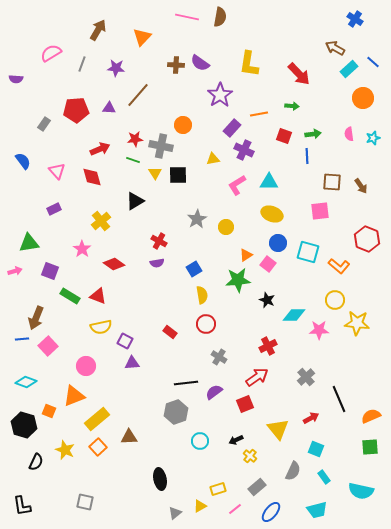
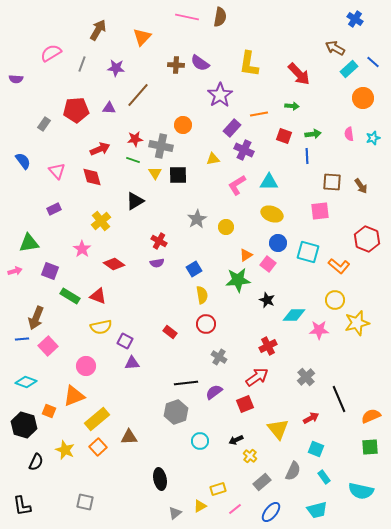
yellow star at (357, 323): rotated 20 degrees counterclockwise
gray rectangle at (257, 487): moved 5 px right, 5 px up
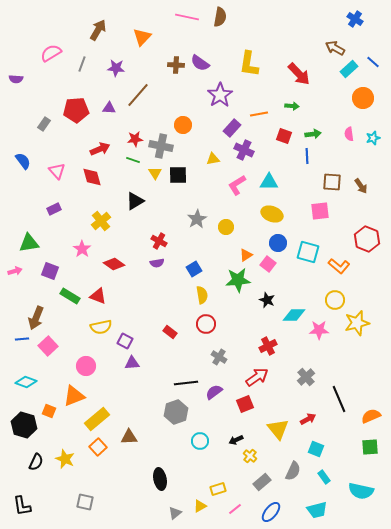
red arrow at (311, 418): moved 3 px left, 1 px down
yellow star at (65, 450): moved 9 px down
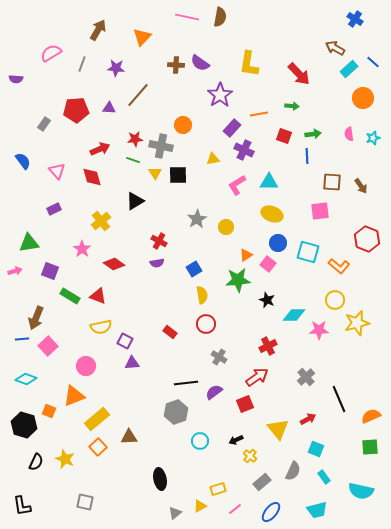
cyan diamond at (26, 382): moved 3 px up
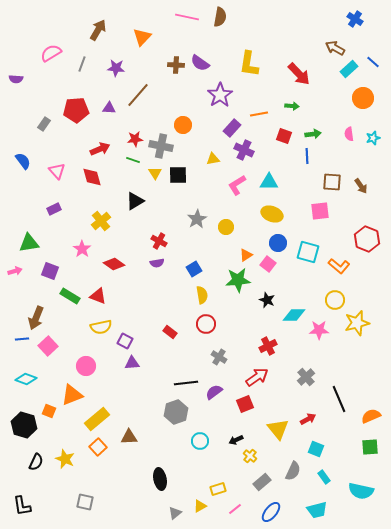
orange triangle at (74, 396): moved 2 px left, 1 px up
